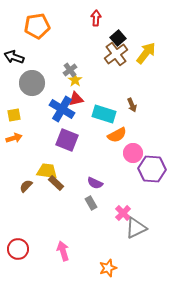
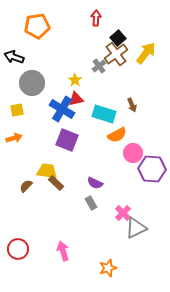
gray cross: moved 29 px right, 4 px up
yellow square: moved 3 px right, 5 px up
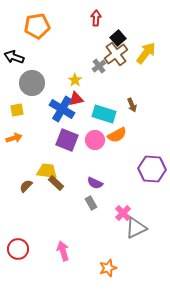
pink circle: moved 38 px left, 13 px up
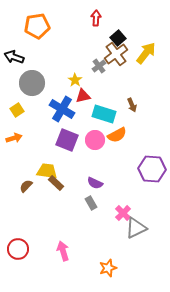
red triangle: moved 7 px right, 3 px up
yellow square: rotated 24 degrees counterclockwise
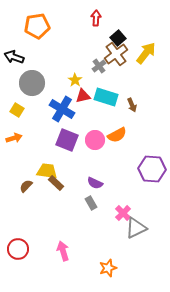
yellow square: rotated 24 degrees counterclockwise
cyan rectangle: moved 2 px right, 17 px up
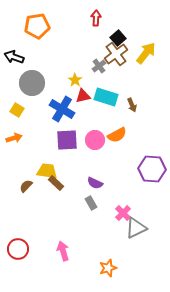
purple square: rotated 25 degrees counterclockwise
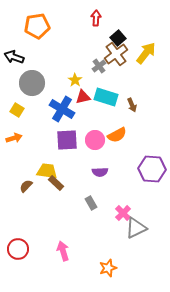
red triangle: moved 1 px down
purple semicircle: moved 5 px right, 11 px up; rotated 28 degrees counterclockwise
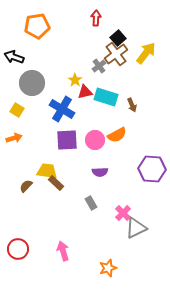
red triangle: moved 2 px right, 5 px up
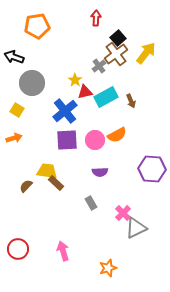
cyan rectangle: rotated 45 degrees counterclockwise
brown arrow: moved 1 px left, 4 px up
blue cross: moved 3 px right, 2 px down; rotated 20 degrees clockwise
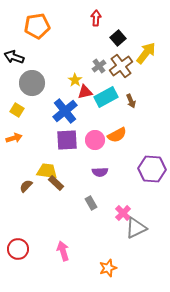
brown cross: moved 5 px right, 12 px down
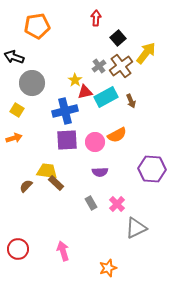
blue cross: rotated 25 degrees clockwise
pink circle: moved 2 px down
pink cross: moved 6 px left, 9 px up
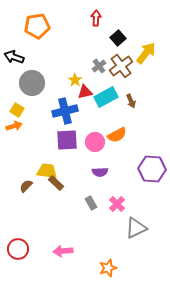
orange arrow: moved 12 px up
pink arrow: rotated 78 degrees counterclockwise
